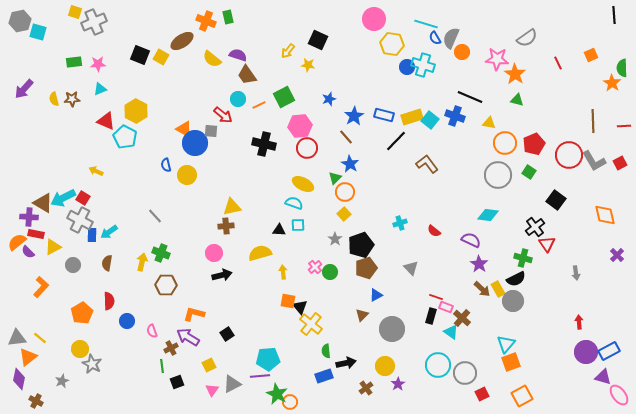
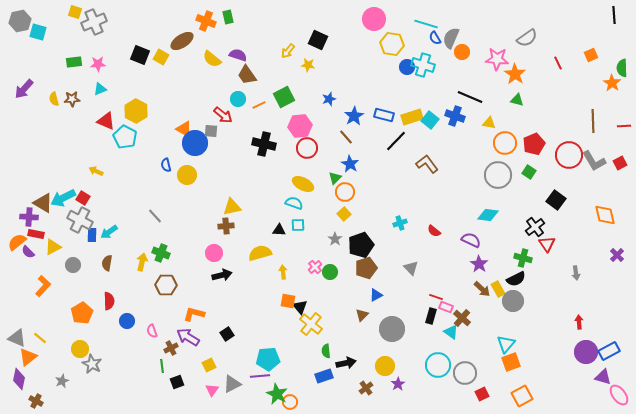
orange L-shape at (41, 287): moved 2 px right, 1 px up
gray triangle at (17, 338): rotated 30 degrees clockwise
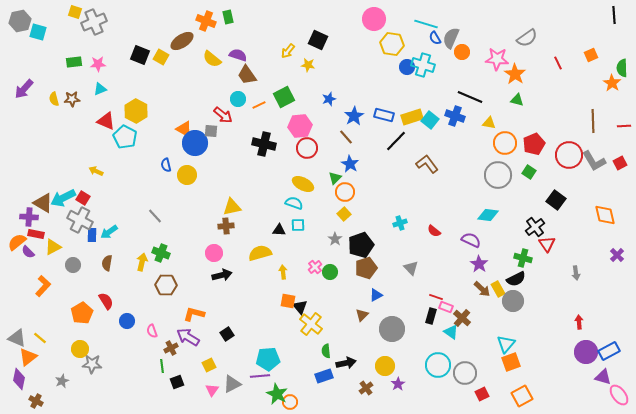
red semicircle at (109, 301): moved 3 px left; rotated 30 degrees counterclockwise
gray star at (92, 364): rotated 24 degrees counterclockwise
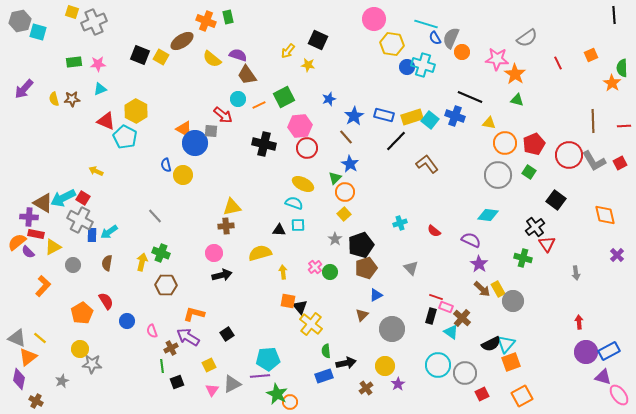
yellow square at (75, 12): moved 3 px left
yellow circle at (187, 175): moved 4 px left
black semicircle at (516, 279): moved 25 px left, 65 px down
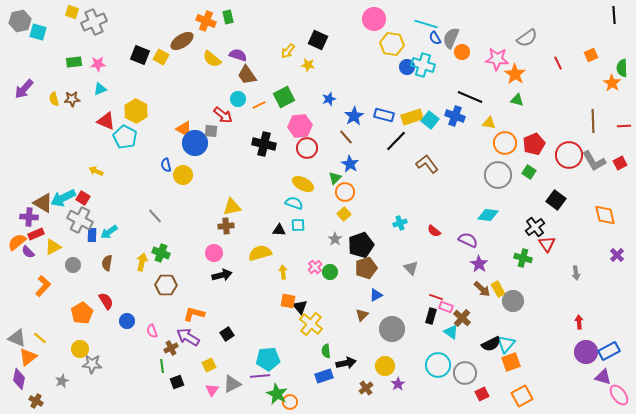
red rectangle at (36, 234): rotated 35 degrees counterclockwise
purple semicircle at (471, 240): moved 3 px left
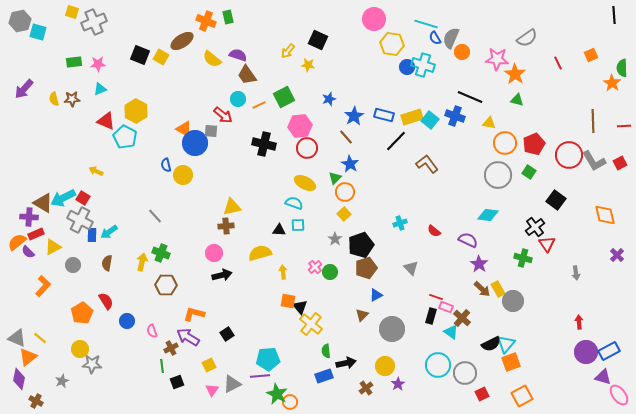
yellow ellipse at (303, 184): moved 2 px right, 1 px up
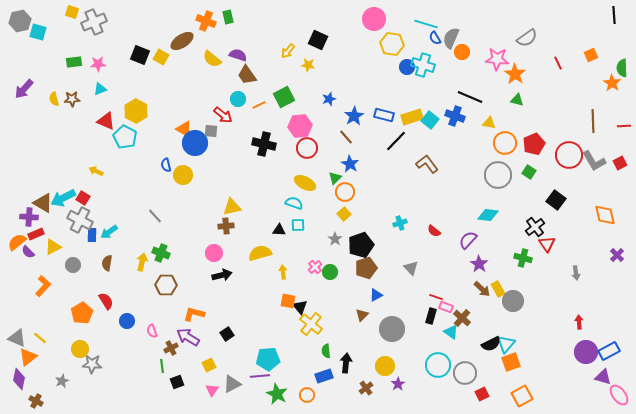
purple semicircle at (468, 240): rotated 72 degrees counterclockwise
black arrow at (346, 363): rotated 72 degrees counterclockwise
orange circle at (290, 402): moved 17 px right, 7 px up
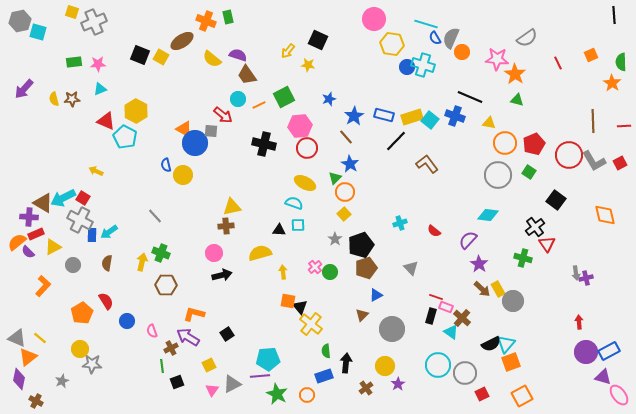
green semicircle at (622, 68): moved 1 px left, 6 px up
purple cross at (617, 255): moved 31 px left, 23 px down; rotated 32 degrees clockwise
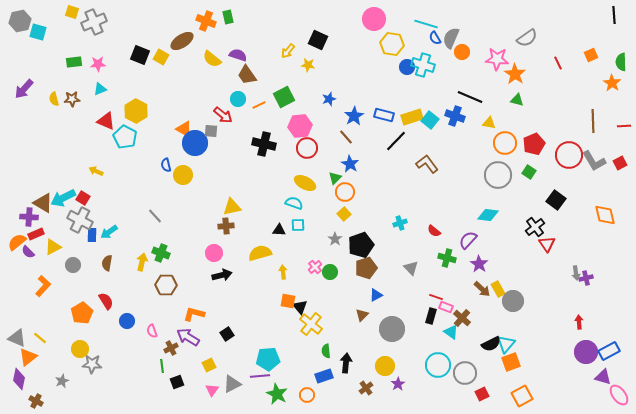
green cross at (523, 258): moved 76 px left
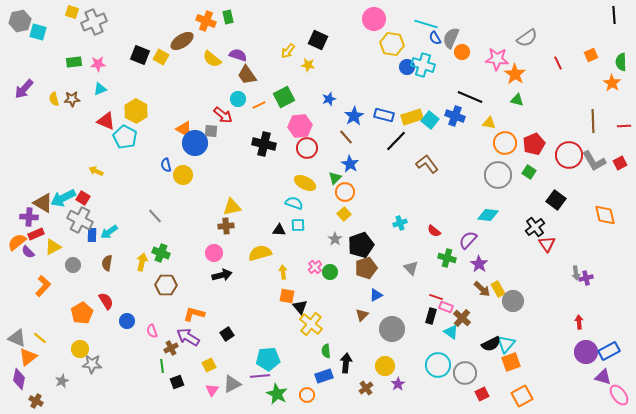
orange square at (288, 301): moved 1 px left, 5 px up
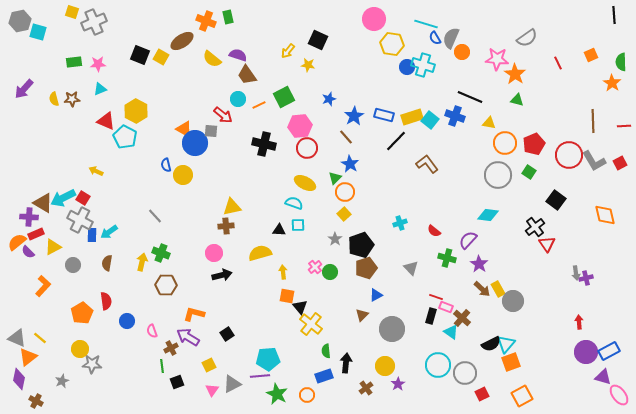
red semicircle at (106, 301): rotated 24 degrees clockwise
